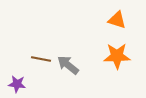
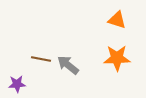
orange star: moved 2 px down
purple star: rotated 12 degrees counterclockwise
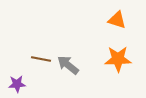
orange star: moved 1 px right, 1 px down
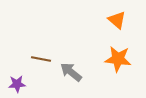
orange triangle: rotated 24 degrees clockwise
orange star: rotated 8 degrees clockwise
gray arrow: moved 3 px right, 7 px down
